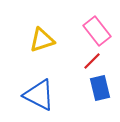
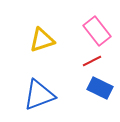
red line: rotated 18 degrees clockwise
blue rectangle: rotated 50 degrees counterclockwise
blue triangle: rotated 48 degrees counterclockwise
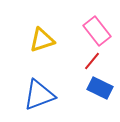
red line: rotated 24 degrees counterclockwise
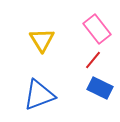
pink rectangle: moved 2 px up
yellow triangle: rotated 44 degrees counterclockwise
red line: moved 1 px right, 1 px up
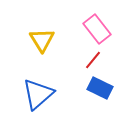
blue triangle: moved 1 px left, 1 px up; rotated 20 degrees counterclockwise
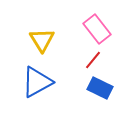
blue triangle: moved 1 px left, 12 px up; rotated 12 degrees clockwise
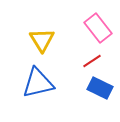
pink rectangle: moved 1 px right, 1 px up
red line: moved 1 px left, 1 px down; rotated 18 degrees clockwise
blue triangle: moved 1 px right, 1 px down; rotated 16 degrees clockwise
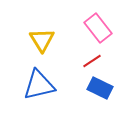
blue triangle: moved 1 px right, 2 px down
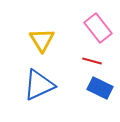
red line: rotated 48 degrees clockwise
blue triangle: rotated 12 degrees counterclockwise
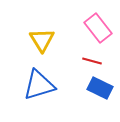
blue triangle: rotated 8 degrees clockwise
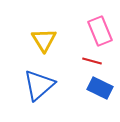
pink rectangle: moved 2 px right, 3 px down; rotated 16 degrees clockwise
yellow triangle: moved 2 px right
blue triangle: rotated 24 degrees counterclockwise
